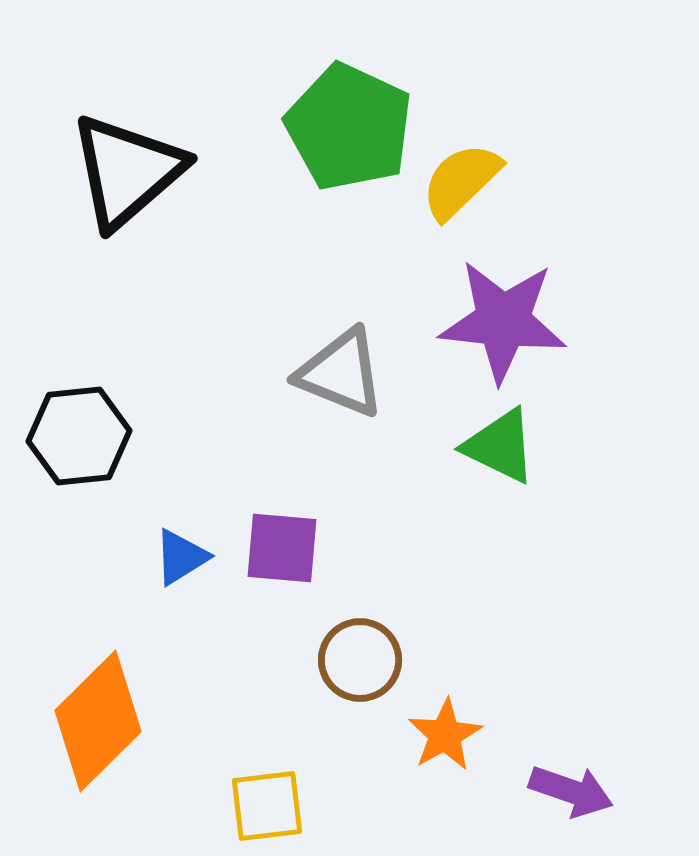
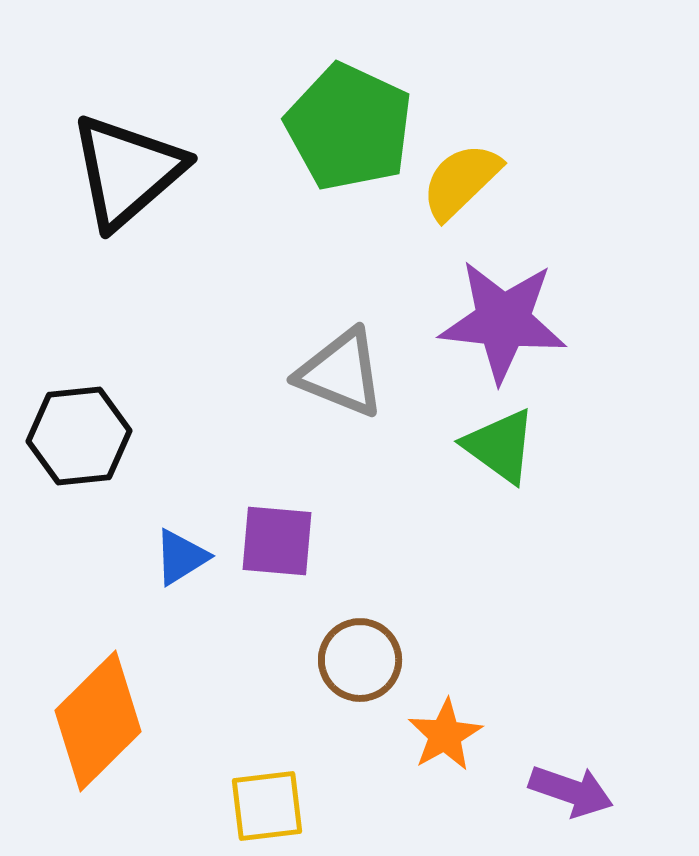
green triangle: rotated 10 degrees clockwise
purple square: moved 5 px left, 7 px up
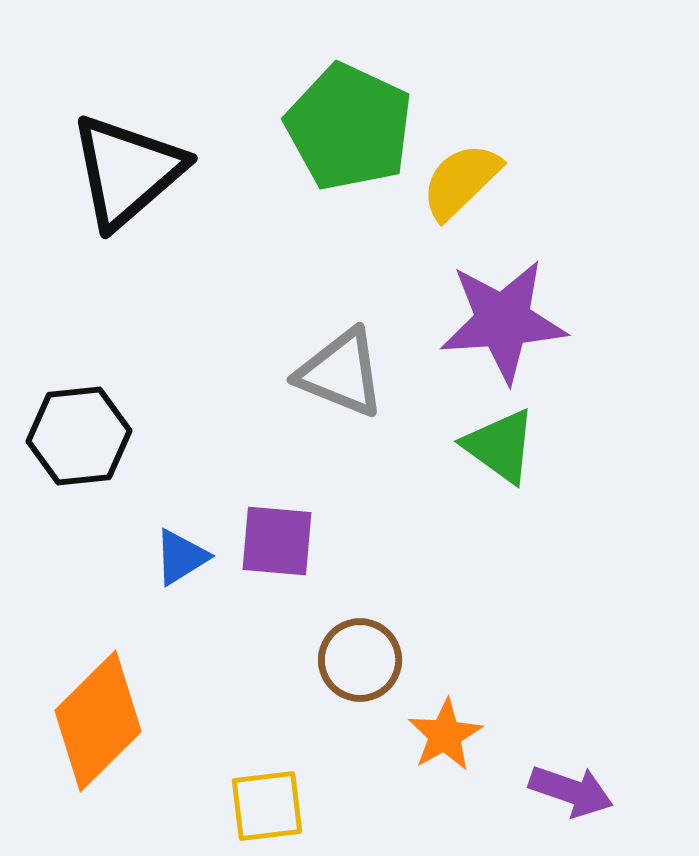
purple star: rotated 10 degrees counterclockwise
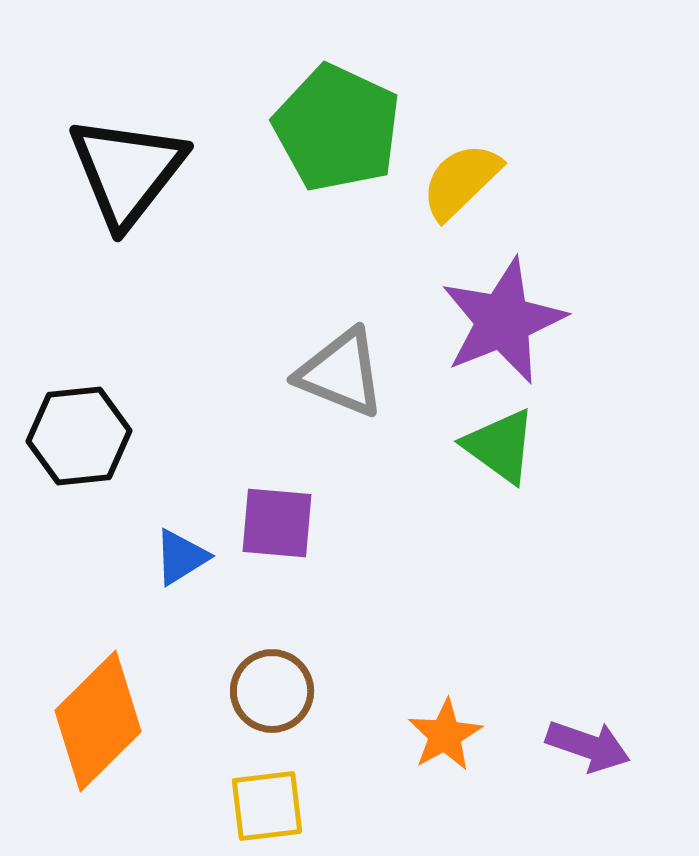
green pentagon: moved 12 px left, 1 px down
black triangle: rotated 11 degrees counterclockwise
purple star: rotated 18 degrees counterclockwise
purple square: moved 18 px up
brown circle: moved 88 px left, 31 px down
purple arrow: moved 17 px right, 45 px up
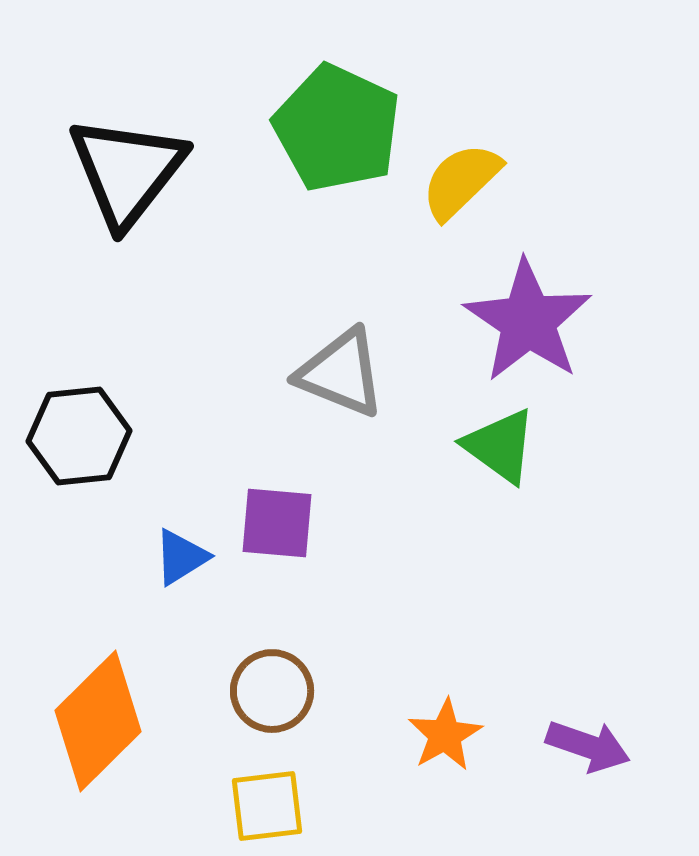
purple star: moved 25 px right; rotated 16 degrees counterclockwise
